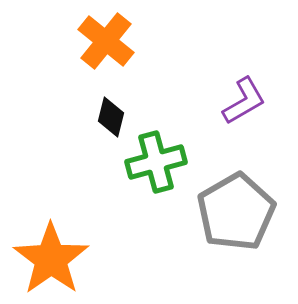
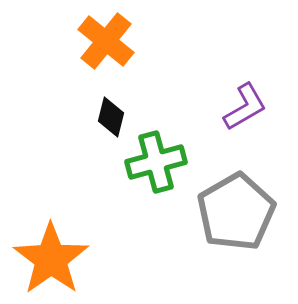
purple L-shape: moved 1 px right, 6 px down
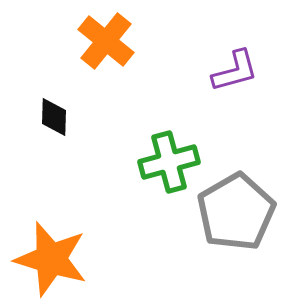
purple L-shape: moved 10 px left, 36 px up; rotated 15 degrees clockwise
black diamond: moved 57 px left; rotated 12 degrees counterclockwise
green cross: moved 13 px right
orange star: rotated 20 degrees counterclockwise
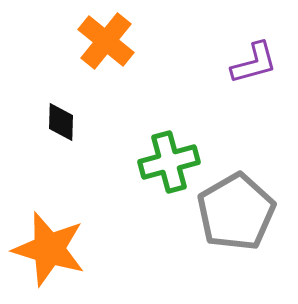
purple L-shape: moved 19 px right, 8 px up
black diamond: moved 7 px right, 5 px down
orange star: moved 2 px left, 10 px up
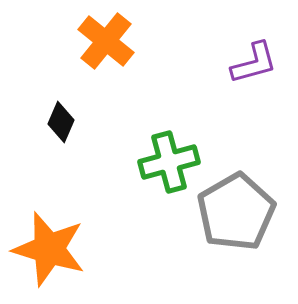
black diamond: rotated 21 degrees clockwise
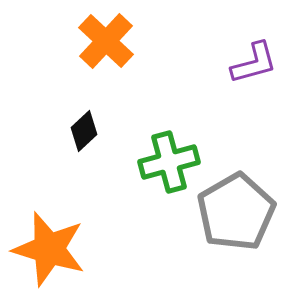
orange cross: rotated 4 degrees clockwise
black diamond: moved 23 px right, 9 px down; rotated 24 degrees clockwise
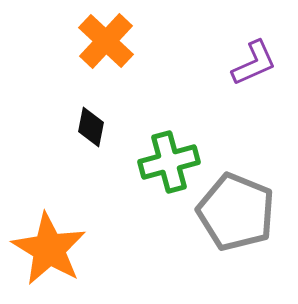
purple L-shape: rotated 9 degrees counterclockwise
black diamond: moved 7 px right, 4 px up; rotated 36 degrees counterclockwise
gray pentagon: rotated 20 degrees counterclockwise
orange star: rotated 14 degrees clockwise
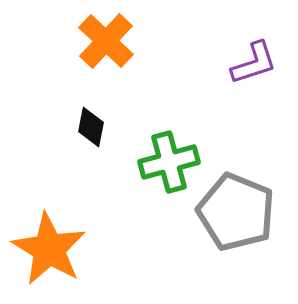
purple L-shape: rotated 6 degrees clockwise
